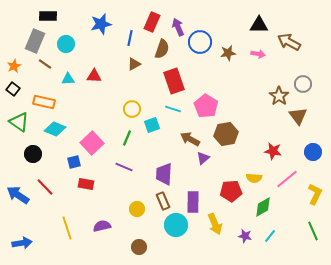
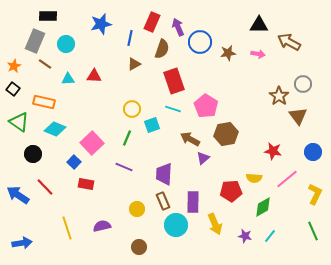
blue square at (74, 162): rotated 32 degrees counterclockwise
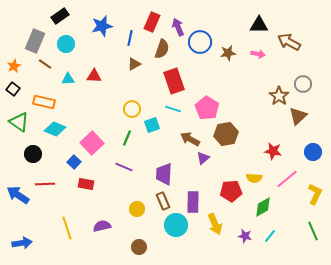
black rectangle at (48, 16): moved 12 px right; rotated 36 degrees counterclockwise
blue star at (101, 24): moved 1 px right, 2 px down
pink pentagon at (206, 106): moved 1 px right, 2 px down
brown triangle at (298, 116): rotated 24 degrees clockwise
red line at (45, 187): moved 3 px up; rotated 48 degrees counterclockwise
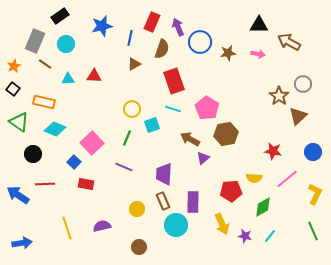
yellow arrow at (215, 224): moved 7 px right
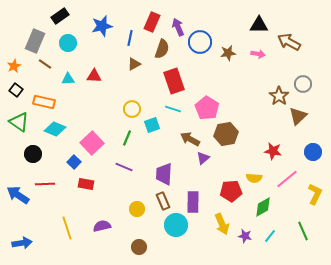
cyan circle at (66, 44): moved 2 px right, 1 px up
black square at (13, 89): moved 3 px right, 1 px down
green line at (313, 231): moved 10 px left
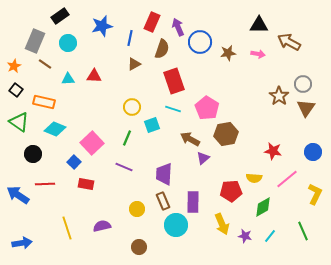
yellow circle at (132, 109): moved 2 px up
brown triangle at (298, 116): moved 8 px right, 8 px up; rotated 12 degrees counterclockwise
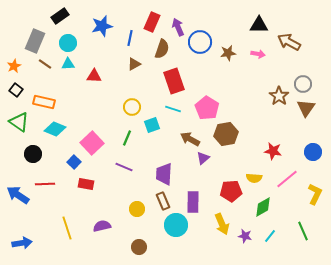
cyan triangle at (68, 79): moved 15 px up
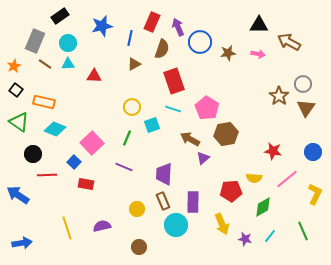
red line at (45, 184): moved 2 px right, 9 px up
purple star at (245, 236): moved 3 px down
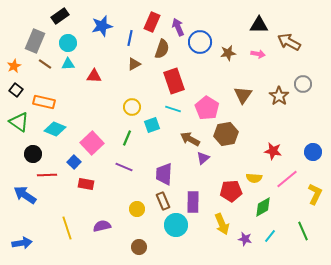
brown triangle at (306, 108): moved 63 px left, 13 px up
blue arrow at (18, 195): moved 7 px right
